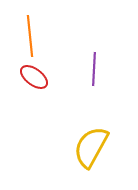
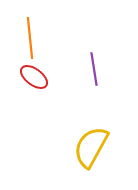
orange line: moved 2 px down
purple line: rotated 12 degrees counterclockwise
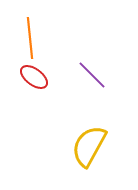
purple line: moved 2 px left, 6 px down; rotated 36 degrees counterclockwise
yellow semicircle: moved 2 px left, 1 px up
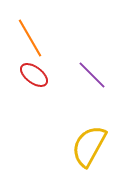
orange line: rotated 24 degrees counterclockwise
red ellipse: moved 2 px up
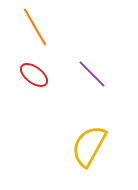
orange line: moved 5 px right, 11 px up
purple line: moved 1 px up
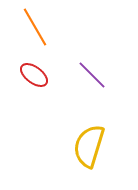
purple line: moved 1 px down
yellow semicircle: rotated 12 degrees counterclockwise
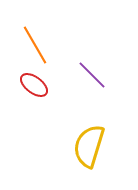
orange line: moved 18 px down
red ellipse: moved 10 px down
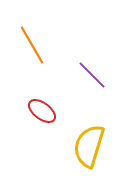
orange line: moved 3 px left
red ellipse: moved 8 px right, 26 px down
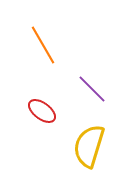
orange line: moved 11 px right
purple line: moved 14 px down
